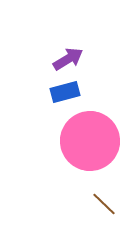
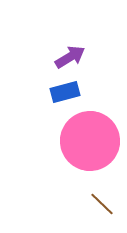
purple arrow: moved 2 px right, 2 px up
brown line: moved 2 px left
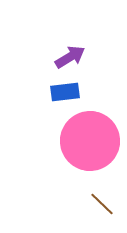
blue rectangle: rotated 8 degrees clockwise
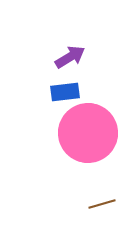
pink circle: moved 2 px left, 8 px up
brown line: rotated 60 degrees counterclockwise
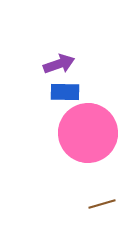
purple arrow: moved 11 px left, 7 px down; rotated 12 degrees clockwise
blue rectangle: rotated 8 degrees clockwise
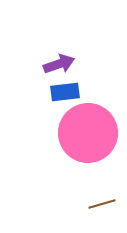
blue rectangle: rotated 8 degrees counterclockwise
